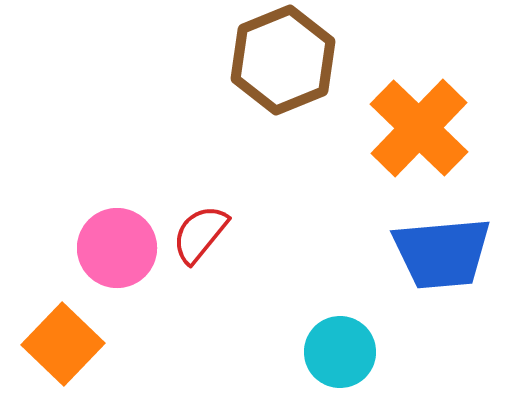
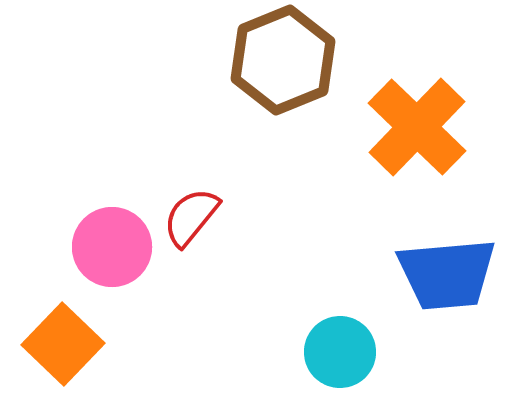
orange cross: moved 2 px left, 1 px up
red semicircle: moved 9 px left, 17 px up
pink circle: moved 5 px left, 1 px up
blue trapezoid: moved 5 px right, 21 px down
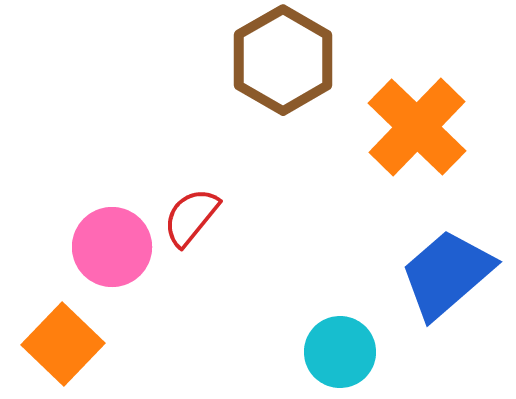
brown hexagon: rotated 8 degrees counterclockwise
blue trapezoid: rotated 144 degrees clockwise
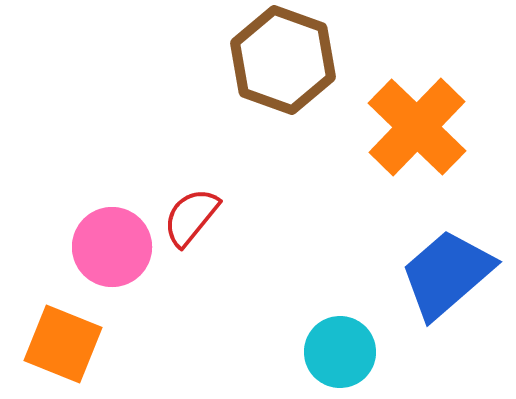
brown hexagon: rotated 10 degrees counterclockwise
orange square: rotated 22 degrees counterclockwise
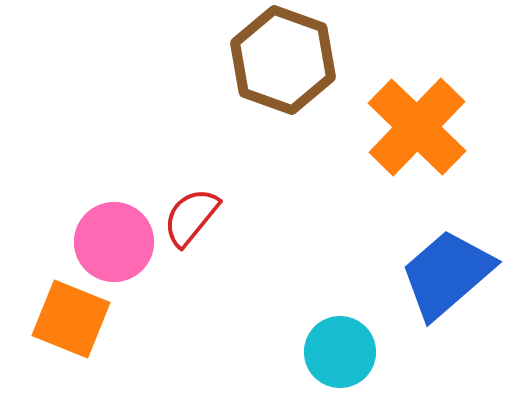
pink circle: moved 2 px right, 5 px up
orange square: moved 8 px right, 25 px up
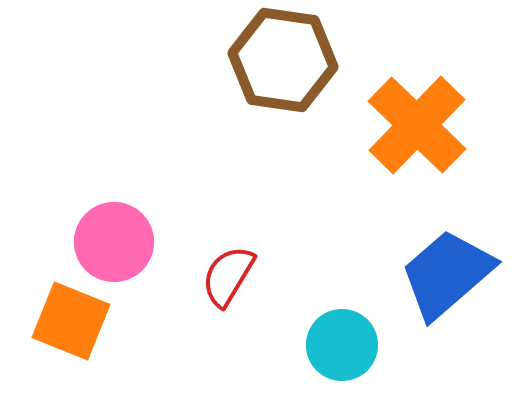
brown hexagon: rotated 12 degrees counterclockwise
orange cross: moved 2 px up
red semicircle: moved 37 px right, 59 px down; rotated 8 degrees counterclockwise
orange square: moved 2 px down
cyan circle: moved 2 px right, 7 px up
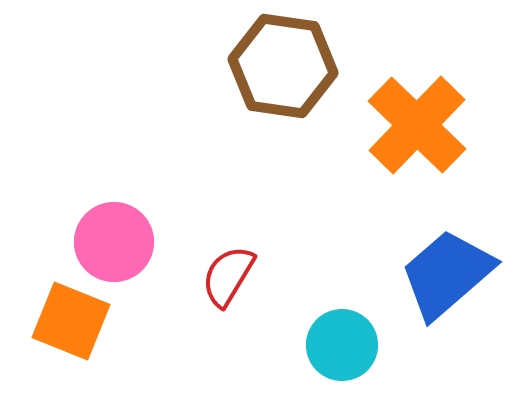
brown hexagon: moved 6 px down
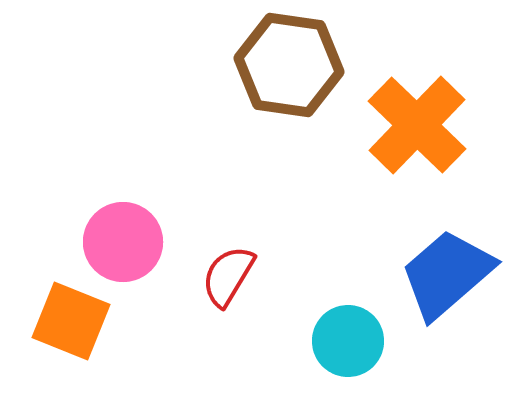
brown hexagon: moved 6 px right, 1 px up
pink circle: moved 9 px right
cyan circle: moved 6 px right, 4 px up
